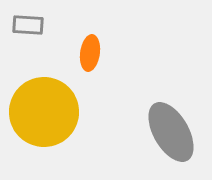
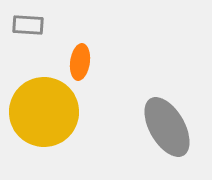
orange ellipse: moved 10 px left, 9 px down
gray ellipse: moved 4 px left, 5 px up
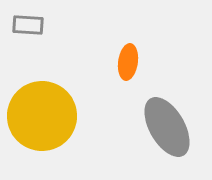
orange ellipse: moved 48 px right
yellow circle: moved 2 px left, 4 px down
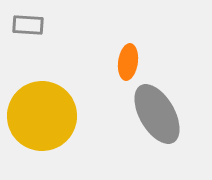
gray ellipse: moved 10 px left, 13 px up
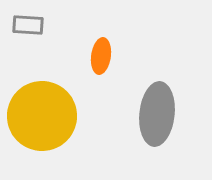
orange ellipse: moved 27 px left, 6 px up
gray ellipse: rotated 36 degrees clockwise
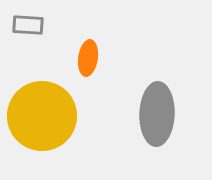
orange ellipse: moved 13 px left, 2 px down
gray ellipse: rotated 4 degrees counterclockwise
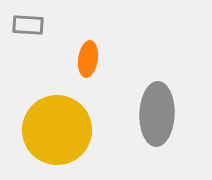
orange ellipse: moved 1 px down
yellow circle: moved 15 px right, 14 px down
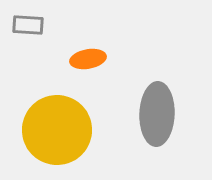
orange ellipse: rotated 72 degrees clockwise
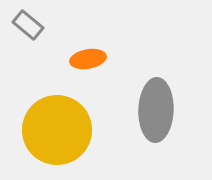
gray rectangle: rotated 36 degrees clockwise
gray ellipse: moved 1 px left, 4 px up
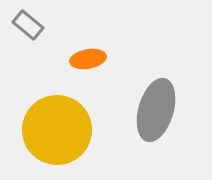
gray ellipse: rotated 14 degrees clockwise
